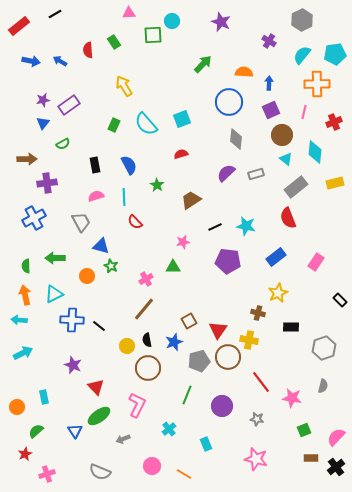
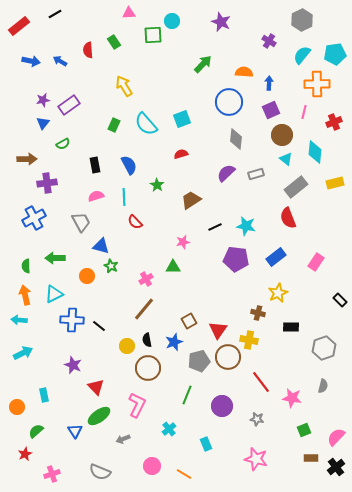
purple pentagon at (228, 261): moved 8 px right, 2 px up
cyan rectangle at (44, 397): moved 2 px up
pink cross at (47, 474): moved 5 px right
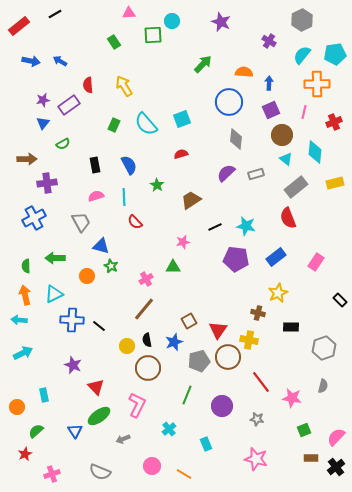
red semicircle at (88, 50): moved 35 px down
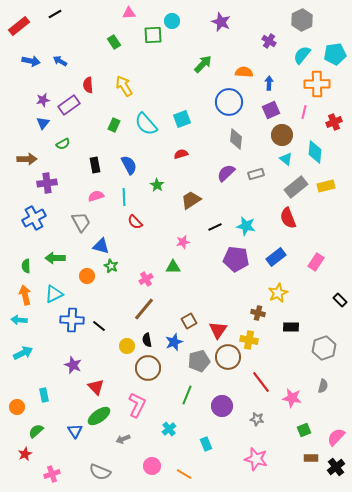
yellow rectangle at (335, 183): moved 9 px left, 3 px down
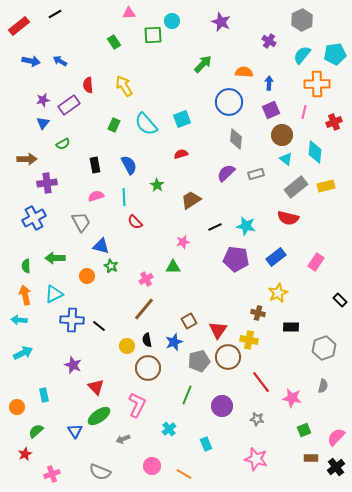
red semicircle at (288, 218): rotated 55 degrees counterclockwise
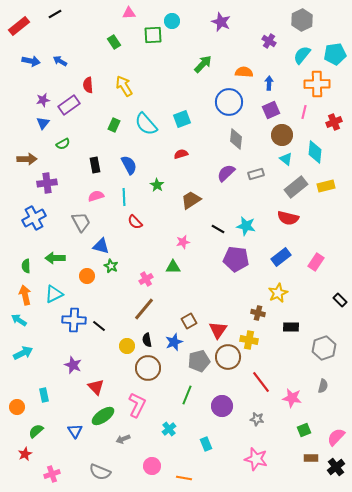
black line at (215, 227): moved 3 px right, 2 px down; rotated 56 degrees clockwise
blue rectangle at (276, 257): moved 5 px right
cyan arrow at (19, 320): rotated 28 degrees clockwise
blue cross at (72, 320): moved 2 px right
green ellipse at (99, 416): moved 4 px right
orange line at (184, 474): moved 4 px down; rotated 21 degrees counterclockwise
